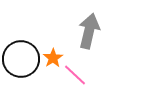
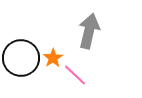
black circle: moved 1 px up
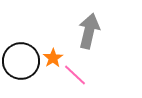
black circle: moved 3 px down
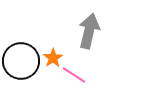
pink line: moved 1 px left; rotated 10 degrees counterclockwise
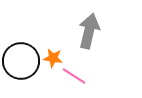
orange star: rotated 30 degrees counterclockwise
pink line: moved 1 px down
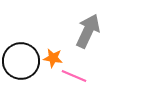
gray arrow: moved 1 px left; rotated 12 degrees clockwise
pink line: rotated 10 degrees counterclockwise
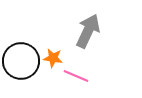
pink line: moved 2 px right
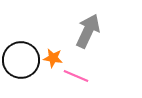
black circle: moved 1 px up
